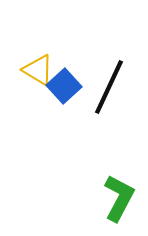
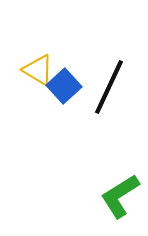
green L-shape: moved 1 px right, 2 px up; rotated 150 degrees counterclockwise
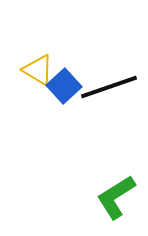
black line: rotated 46 degrees clockwise
green L-shape: moved 4 px left, 1 px down
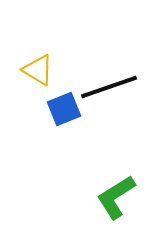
blue square: moved 23 px down; rotated 20 degrees clockwise
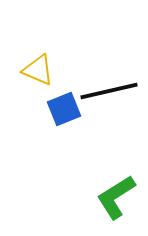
yellow triangle: rotated 8 degrees counterclockwise
black line: moved 4 px down; rotated 6 degrees clockwise
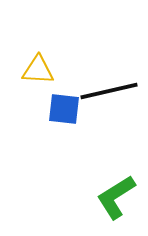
yellow triangle: rotated 20 degrees counterclockwise
blue square: rotated 28 degrees clockwise
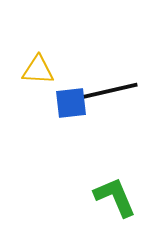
blue square: moved 7 px right, 6 px up; rotated 12 degrees counterclockwise
green L-shape: moved 1 px left; rotated 99 degrees clockwise
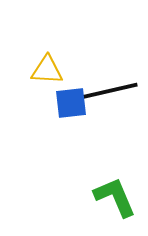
yellow triangle: moved 9 px right
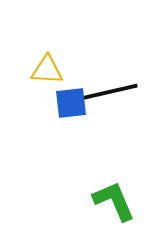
black line: moved 1 px down
green L-shape: moved 1 px left, 4 px down
